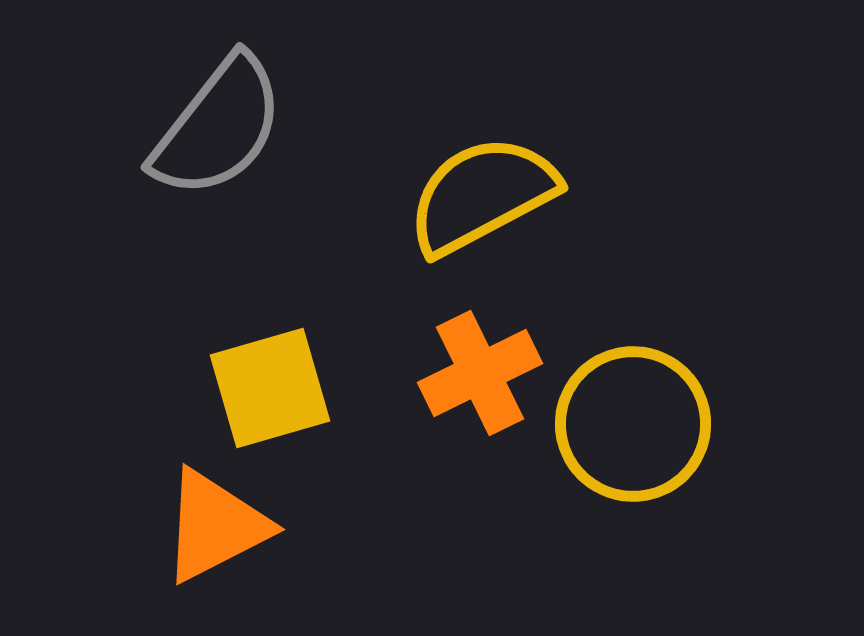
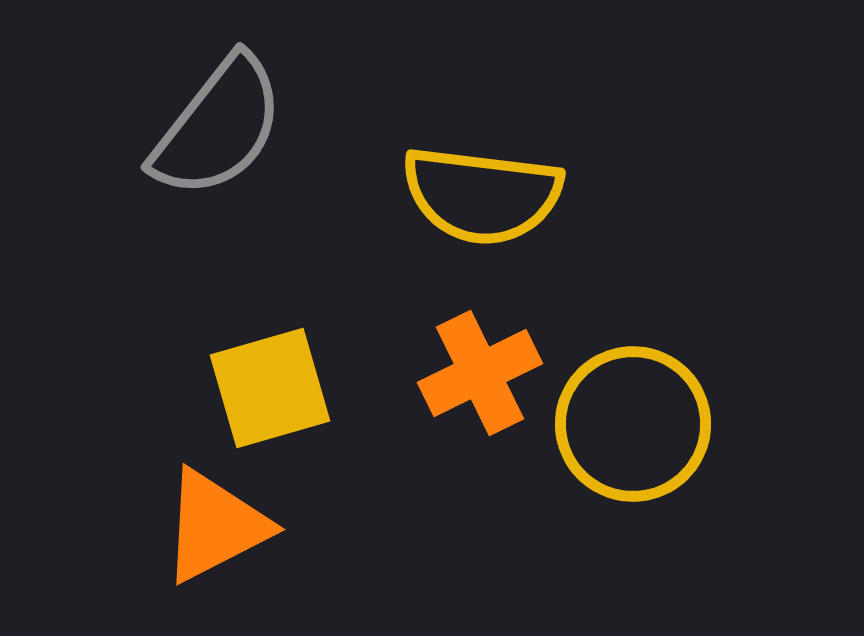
yellow semicircle: rotated 145 degrees counterclockwise
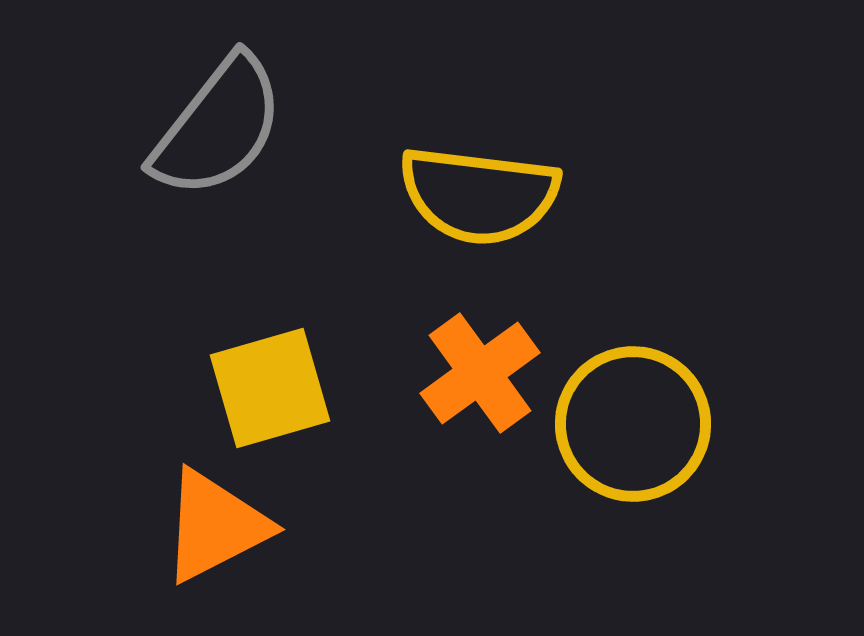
yellow semicircle: moved 3 px left
orange cross: rotated 10 degrees counterclockwise
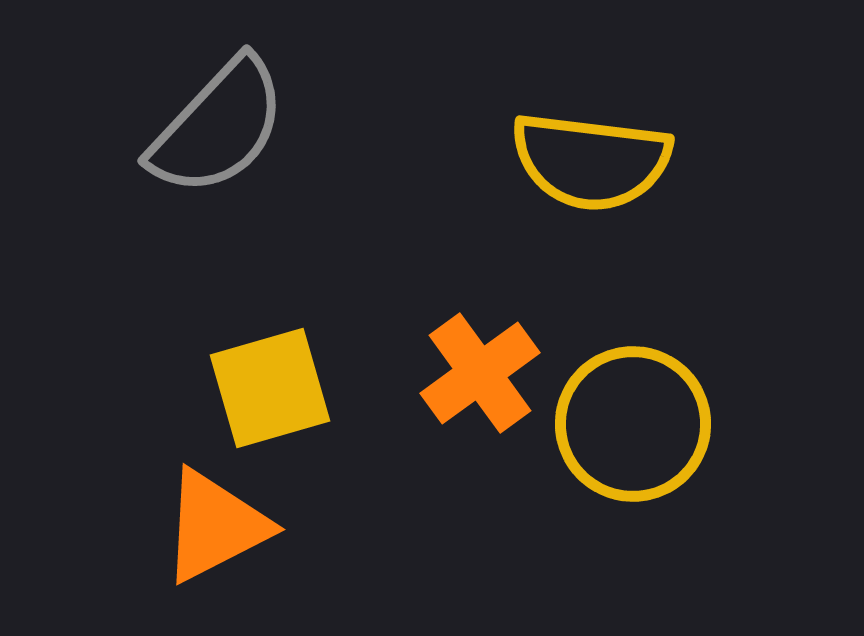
gray semicircle: rotated 5 degrees clockwise
yellow semicircle: moved 112 px right, 34 px up
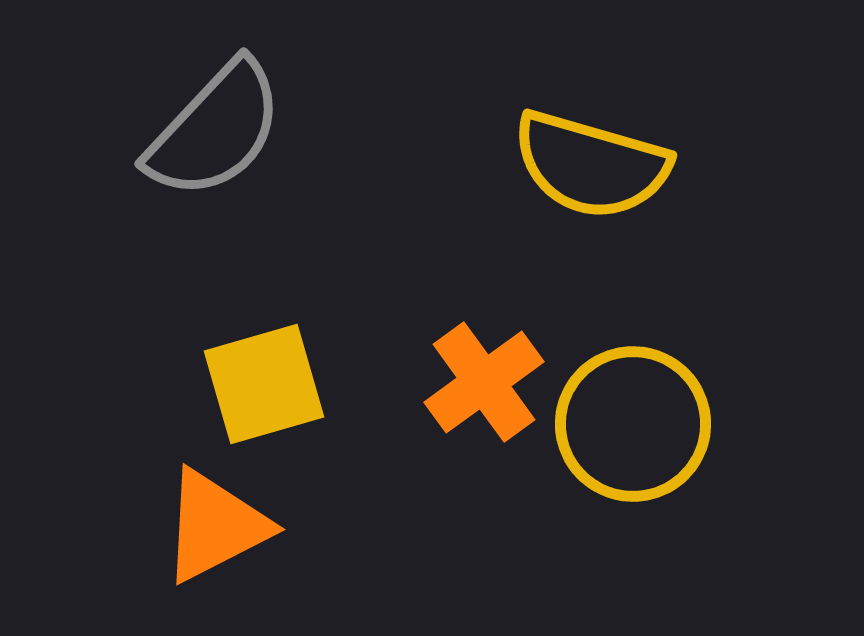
gray semicircle: moved 3 px left, 3 px down
yellow semicircle: moved 4 px down; rotated 9 degrees clockwise
orange cross: moved 4 px right, 9 px down
yellow square: moved 6 px left, 4 px up
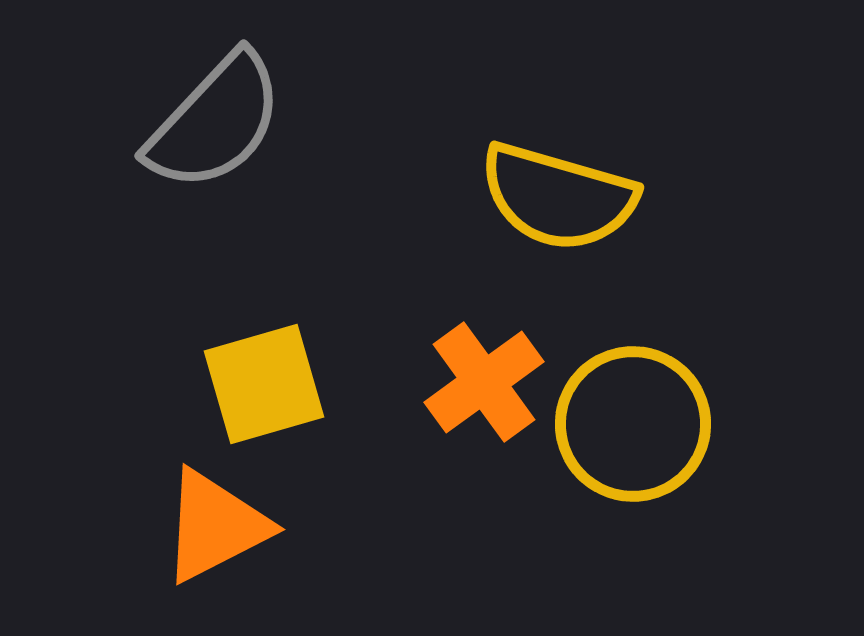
gray semicircle: moved 8 px up
yellow semicircle: moved 33 px left, 32 px down
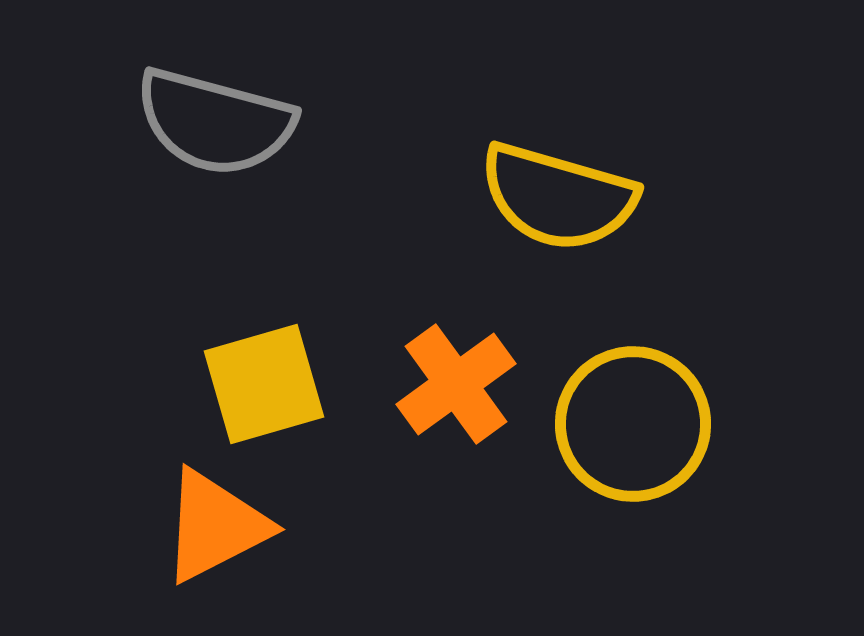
gray semicircle: rotated 62 degrees clockwise
orange cross: moved 28 px left, 2 px down
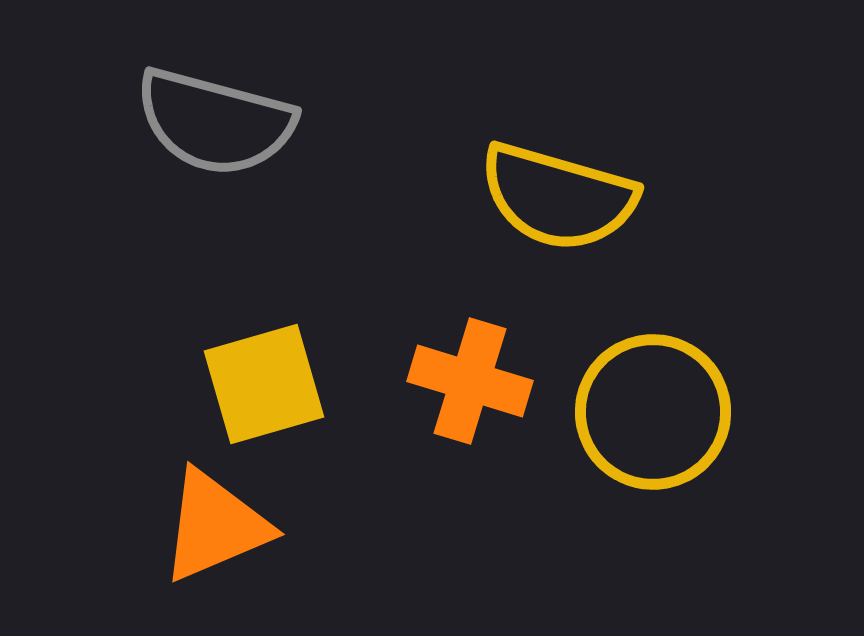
orange cross: moved 14 px right, 3 px up; rotated 37 degrees counterclockwise
yellow circle: moved 20 px right, 12 px up
orange triangle: rotated 4 degrees clockwise
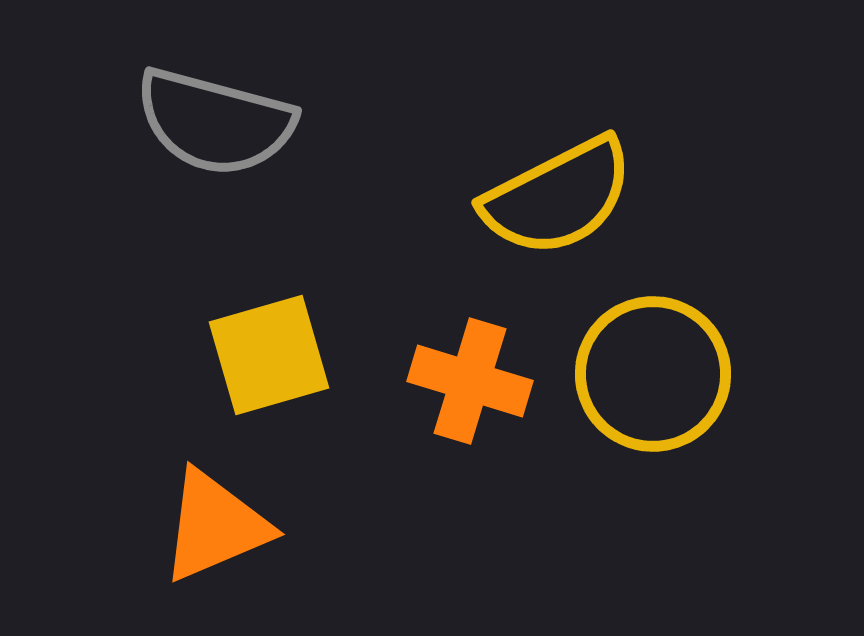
yellow semicircle: rotated 43 degrees counterclockwise
yellow square: moved 5 px right, 29 px up
yellow circle: moved 38 px up
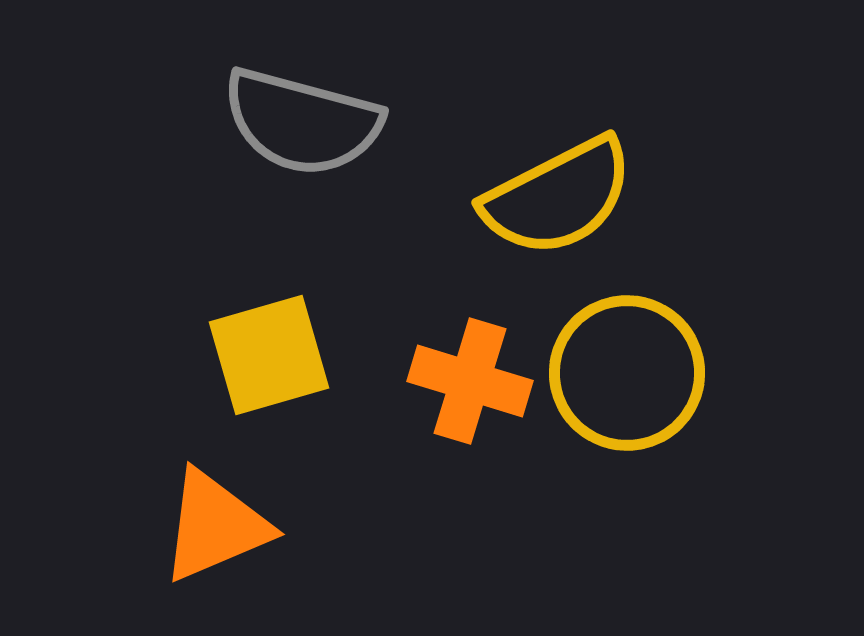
gray semicircle: moved 87 px right
yellow circle: moved 26 px left, 1 px up
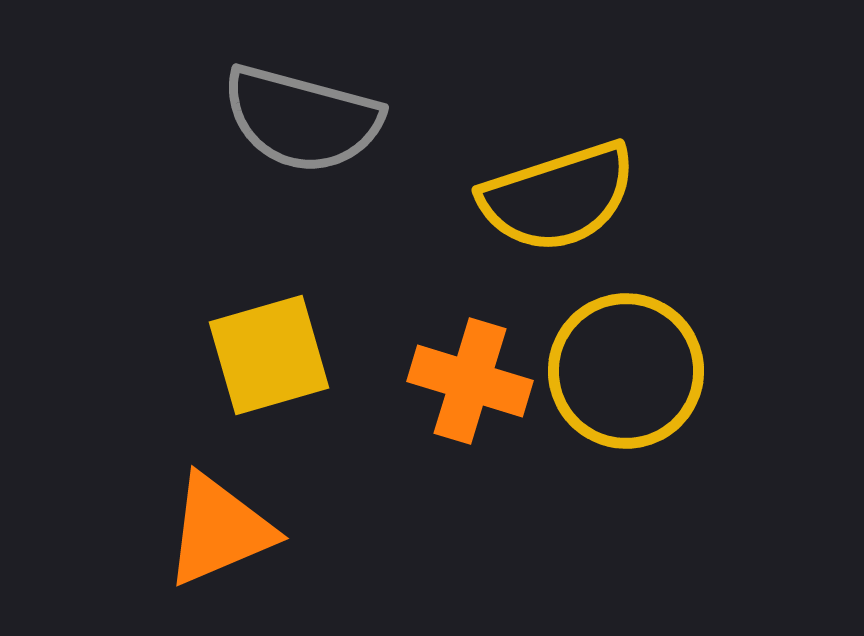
gray semicircle: moved 3 px up
yellow semicircle: rotated 9 degrees clockwise
yellow circle: moved 1 px left, 2 px up
orange triangle: moved 4 px right, 4 px down
